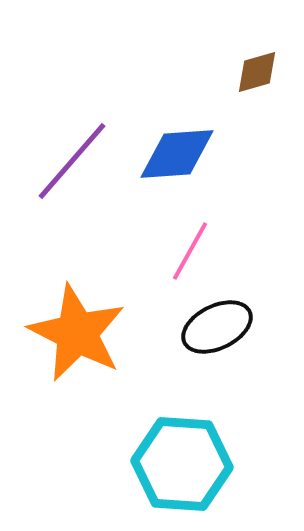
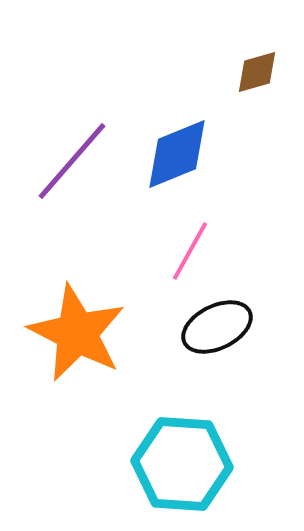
blue diamond: rotated 18 degrees counterclockwise
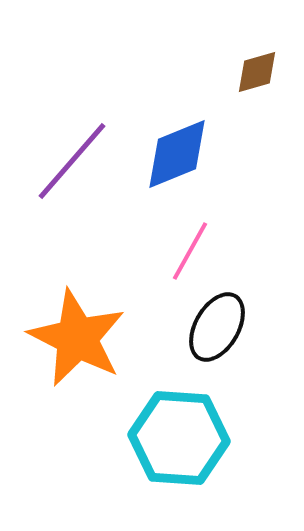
black ellipse: rotated 34 degrees counterclockwise
orange star: moved 5 px down
cyan hexagon: moved 3 px left, 26 px up
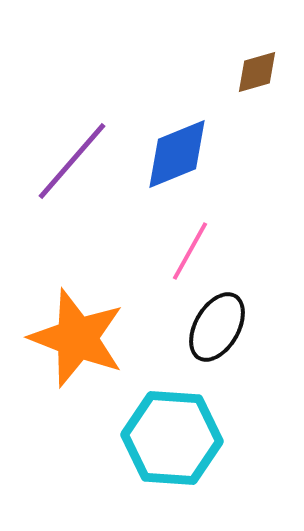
orange star: rotated 6 degrees counterclockwise
cyan hexagon: moved 7 px left
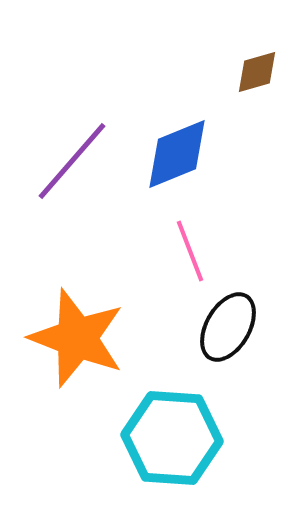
pink line: rotated 50 degrees counterclockwise
black ellipse: moved 11 px right
